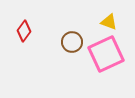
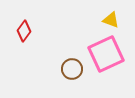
yellow triangle: moved 2 px right, 2 px up
brown circle: moved 27 px down
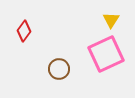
yellow triangle: rotated 42 degrees clockwise
brown circle: moved 13 px left
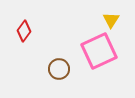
pink square: moved 7 px left, 3 px up
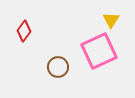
brown circle: moved 1 px left, 2 px up
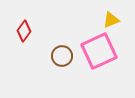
yellow triangle: rotated 36 degrees clockwise
brown circle: moved 4 px right, 11 px up
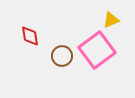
red diamond: moved 6 px right, 5 px down; rotated 45 degrees counterclockwise
pink square: moved 2 px left, 1 px up; rotated 12 degrees counterclockwise
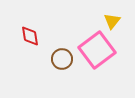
yellow triangle: moved 1 px right, 1 px down; rotated 30 degrees counterclockwise
brown circle: moved 3 px down
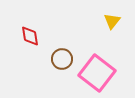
pink square: moved 23 px down; rotated 15 degrees counterclockwise
